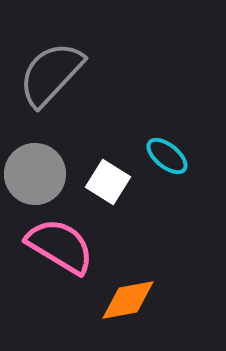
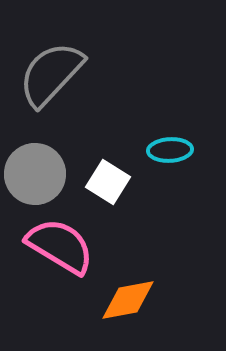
cyan ellipse: moved 3 px right, 6 px up; rotated 42 degrees counterclockwise
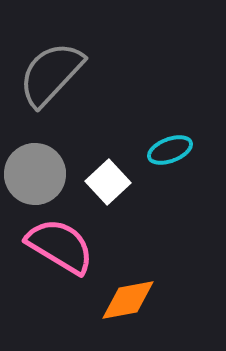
cyan ellipse: rotated 18 degrees counterclockwise
white square: rotated 15 degrees clockwise
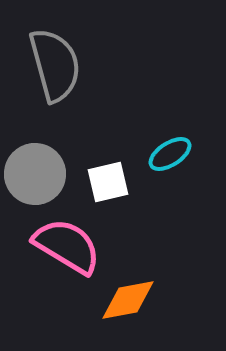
gray semicircle: moved 4 px right, 9 px up; rotated 122 degrees clockwise
cyan ellipse: moved 4 px down; rotated 12 degrees counterclockwise
white square: rotated 30 degrees clockwise
pink semicircle: moved 7 px right
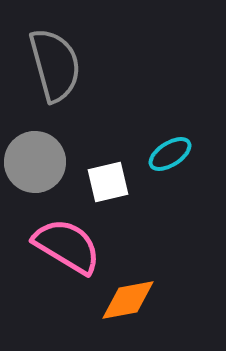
gray circle: moved 12 px up
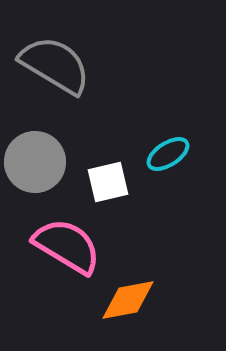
gray semicircle: rotated 44 degrees counterclockwise
cyan ellipse: moved 2 px left
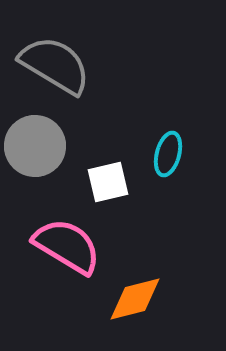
cyan ellipse: rotated 42 degrees counterclockwise
gray circle: moved 16 px up
orange diamond: moved 7 px right, 1 px up; rotated 4 degrees counterclockwise
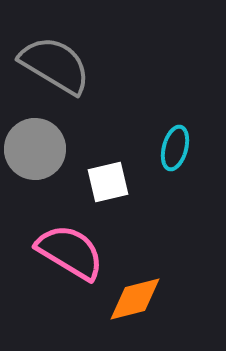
gray circle: moved 3 px down
cyan ellipse: moved 7 px right, 6 px up
pink semicircle: moved 3 px right, 6 px down
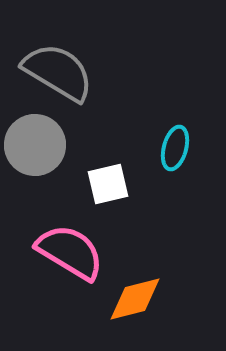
gray semicircle: moved 3 px right, 7 px down
gray circle: moved 4 px up
white square: moved 2 px down
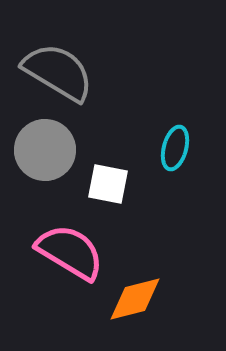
gray circle: moved 10 px right, 5 px down
white square: rotated 24 degrees clockwise
